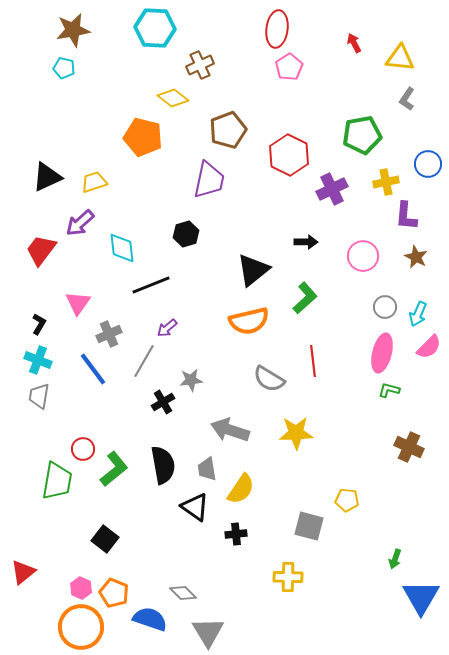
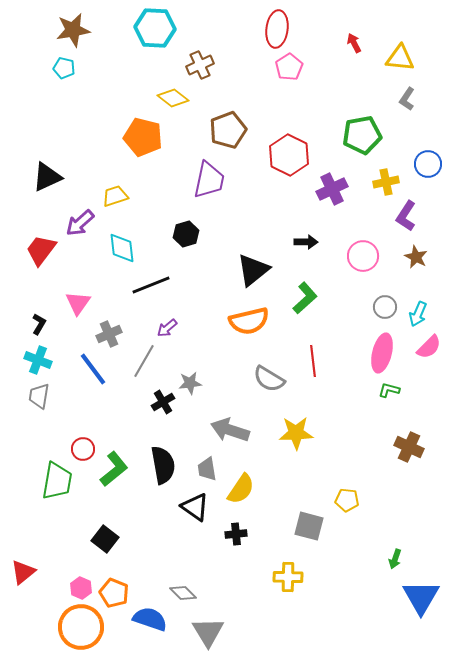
yellow trapezoid at (94, 182): moved 21 px right, 14 px down
purple L-shape at (406, 216): rotated 28 degrees clockwise
gray star at (191, 380): moved 1 px left, 3 px down
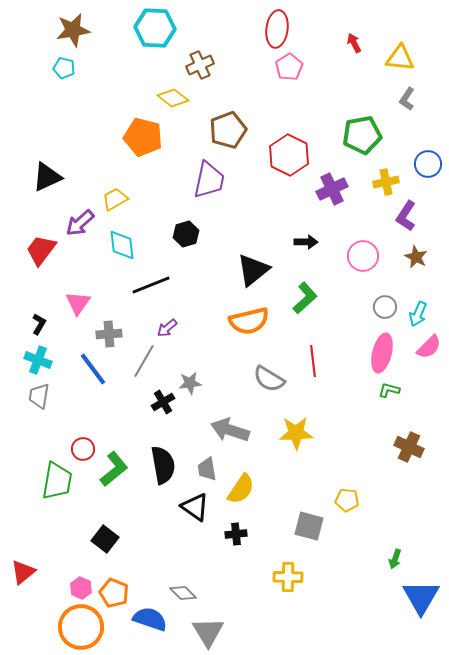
yellow trapezoid at (115, 196): moved 3 px down; rotated 12 degrees counterclockwise
cyan diamond at (122, 248): moved 3 px up
gray cross at (109, 334): rotated 20 degrees clockwise
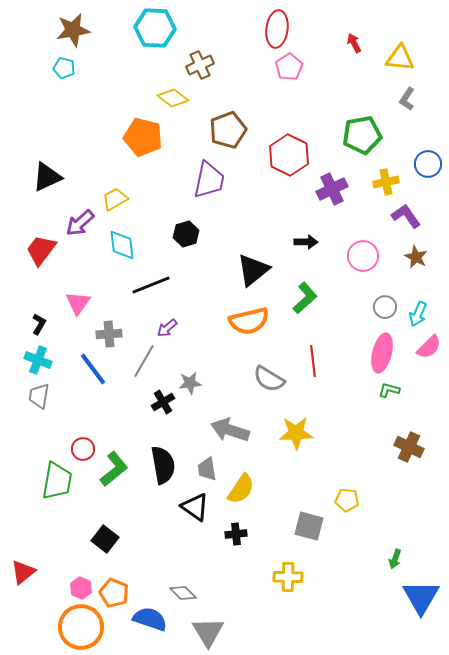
purple L-shape at (406, 216): rotated 112 degrees clockwise
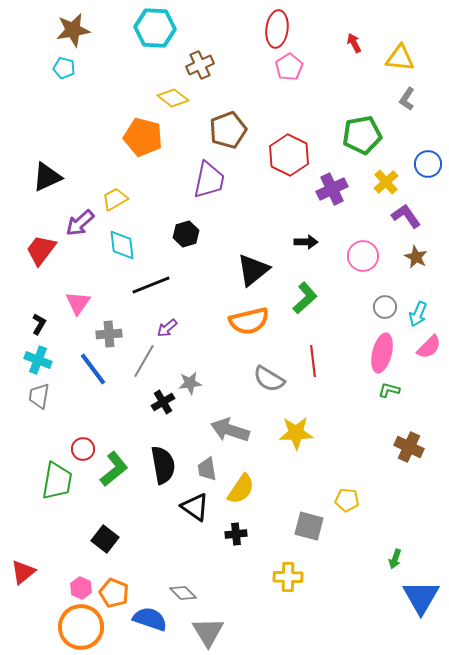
yellow cross at (386, 182): rotated 30 degrees counterclockwise
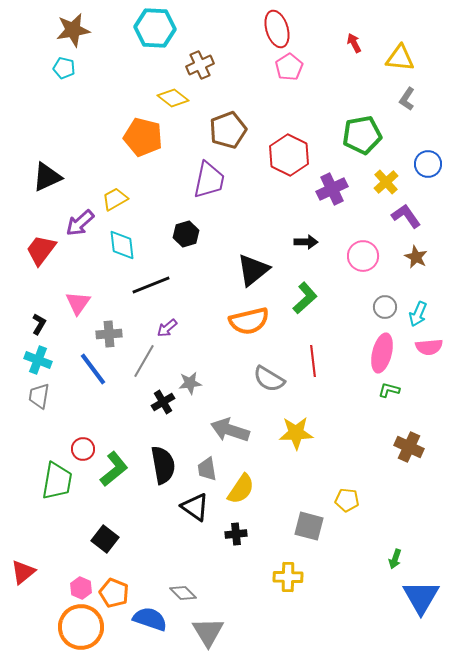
red ellipse at (277, 29): rotated 24 degrees counterclockwise
pink semicircle at (429, 347): rotated 40 degrees clockwise
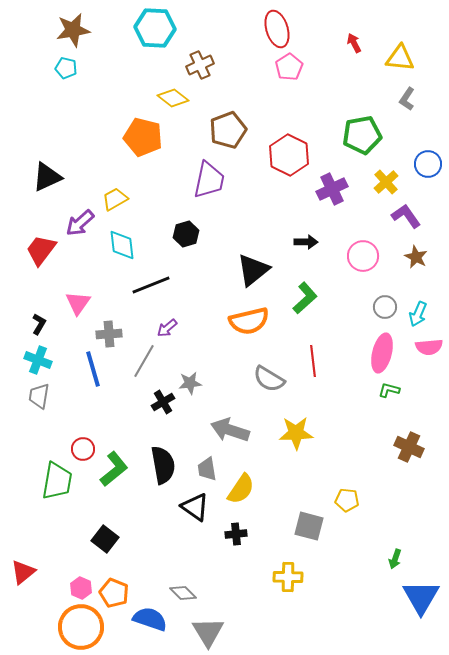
cyan pentagon at (64, 68): moved 2 px right
blue line at (93, 369): rotated 21 degrees clockwise
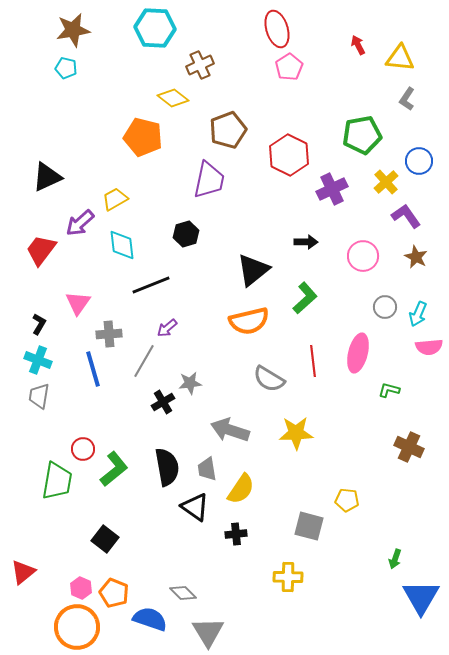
red arrow at (354, 43): moved 4 px right, 2 px down
blue circle at (428, 164): moved 9 px left, 3 px up
pink ellipse at (382, 353): moved 24 px left
black semicircle at (163, 465): moved 4 px right, 2 px down
orange circle at (81, 627): moved 4 px left
